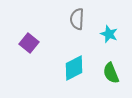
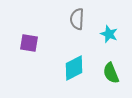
purple square: rotated 30 degrees counterclockwise
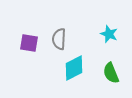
gray semicircle: moved 18 px left, 20 px down
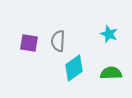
gray semicircle: moved 1 px left, 2 px down
cyan diamond: rotated 8 degrees counterclockwise
green semicircle: rotated 110 degrees clockwise
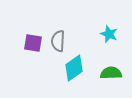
purple square: moved 4 px right
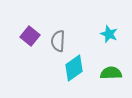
purple square: moved 3 px left, 7 px up; rotated 30 degrees clockwise
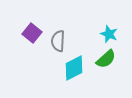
purple square: moved 2 px right, 3 px up
cyan diamond: rotated 8 degrees clockwise
green semicircle: moved 5 px left, 14 px up; rotated 140 degrees clockwise
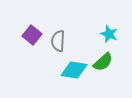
purple square: moved 2 px down
green semicircle: moved 3 px left, 3 px down
cyan diamond: moved 2 px down; rotated 36 degrees clockwise
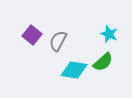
gray semicircle: rotated 25 degrees clockwise
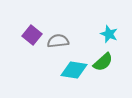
gray semicircle: rotated 55 degrees clockwise
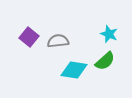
purple square: moved 3 px left, 2 px down
green semicircle: moved 2 px right, 1 px up
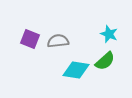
purple square: moved 1 px right, 2 px down; rotated 18 degrees counterclockwise
cyan diamond: moved 2 px right
